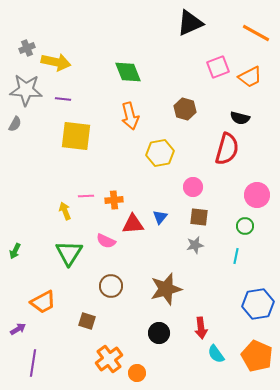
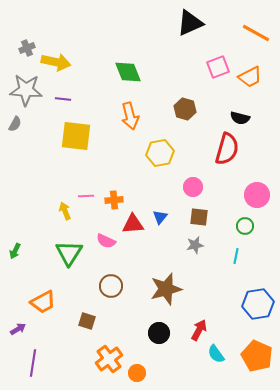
red arrow at (201, 328): moved 2 px left, 2 px down; rotated 145 degrees counterclockwise
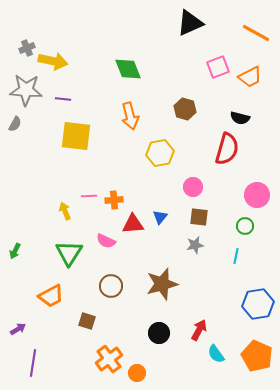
yellow arrow at (56, 62): moved 3 px left, 1 px up
green diamond at (128, 72): moved 3 px up
pink line at (86, 196): moved 3 px right
brown star at (166, 289): moved 4 px left, 5 px up
orange trapezoid at (43, 302): moved 8 px right, 6 px up
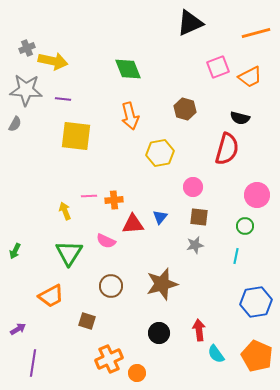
orange line at (256, 33): rotated 44 degrees counterclockwise
blue hexagon at (258, 304): moved 2 px left, 2 px up
red arrow at (199, 330): rotated 35 degrees counterclockwise
orange cross at (109, 359): rotated 12 degrees clockwise
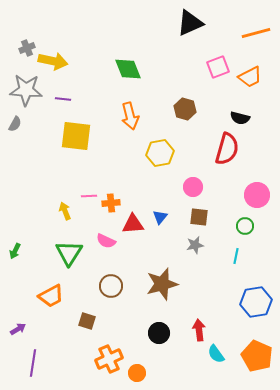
orange cross at (114, 200): moved 3 px left, 3 px down
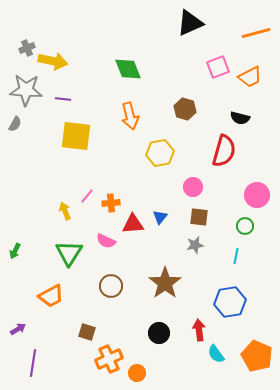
red semicircle at (227, 149): moved 3 px left, 2 px down
pink line at (89, 196): moved 2 px left; rotated 49 degrees counterclockwise
brown star at (162, 284): moved 3 px right, 1 px up; rotated 20 degrees counterclockwise
blue hexagon at (256, 302): moved 26 px left
brown square at (87, 321): moved 11 px down
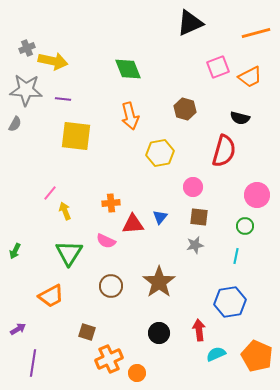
pink line at (87, 196): moved 37 px left, 3 px up
brown star at (165, 283): moved 6 px left, 1 px up
cyan semicircle at (216, 354): rotated 102 degrees clockwise
